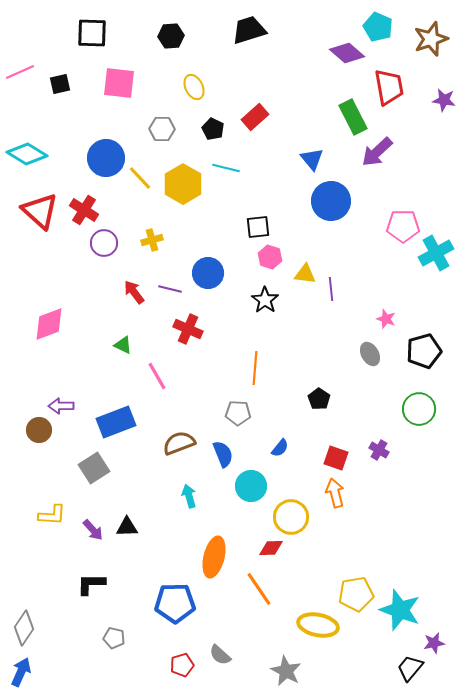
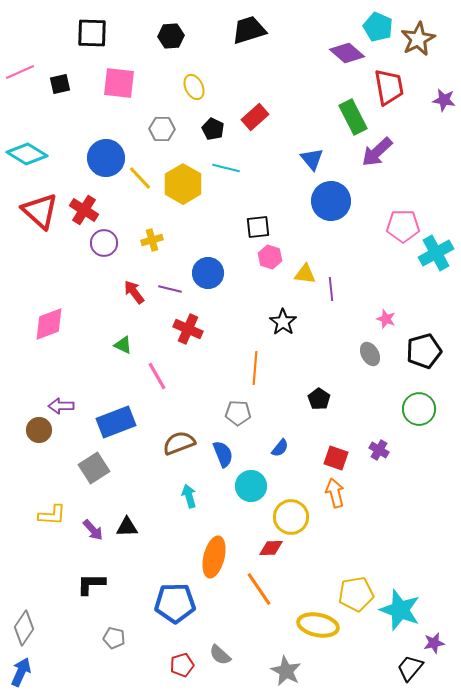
brown star at (431, 39): moved 13 px left; rotated 8 degrees counterclockwise
black star at (265, 300): moved 18 px right, 22 px down
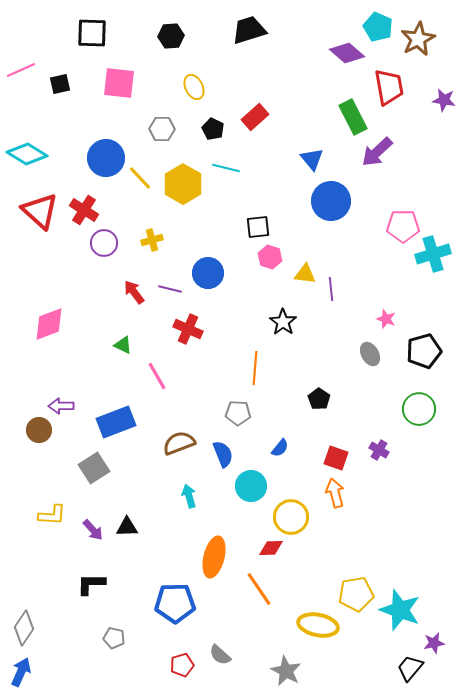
pink line at (20, 72): moved 1 px right, 2 px up
cyan cross at (436, 253): moved 3 px left, 1 px down; rotated 12 degrees clockwise
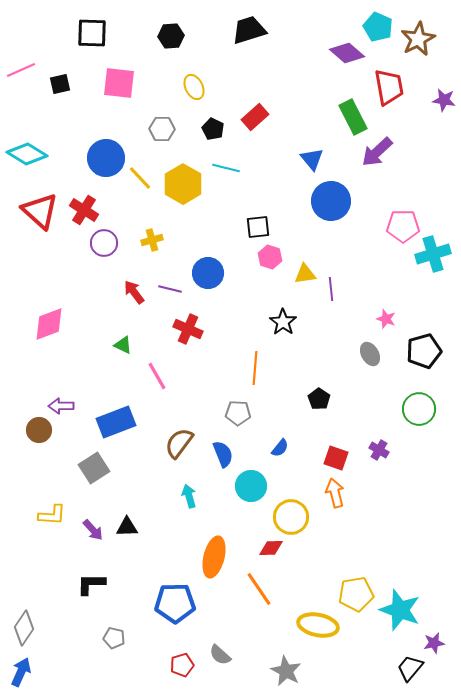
yellow triangle at (305, 274): rotated 15 degrees counterclockwise
brown semicircle at (179, 443): rotated 32 degrees counterclockwise
